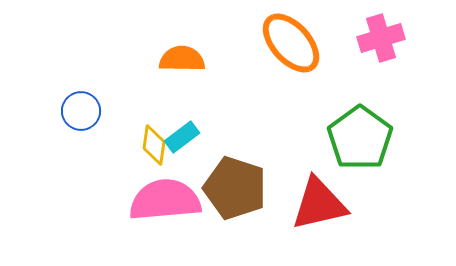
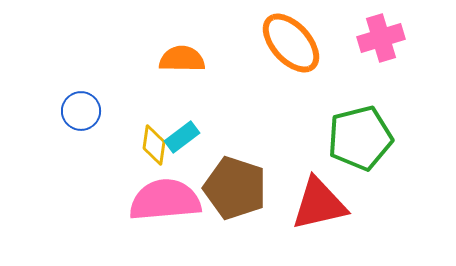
green pentagon: rotated 22 degrees clockwise
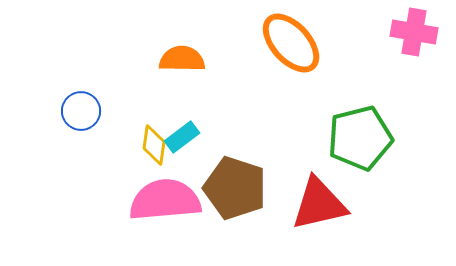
pink cross: moved 33 px right, 6 px up; rotated 27 degrees clockwise
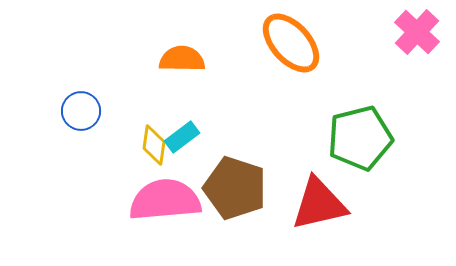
pink cross: moved 3 px right; rotated 33 degrees clockwise
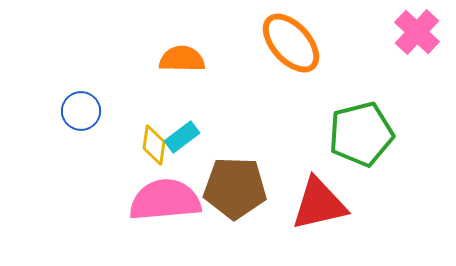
green pentagon: moved 1 px right, 4 px up
brown pentagon: rotated 16 degrees counterclockwise
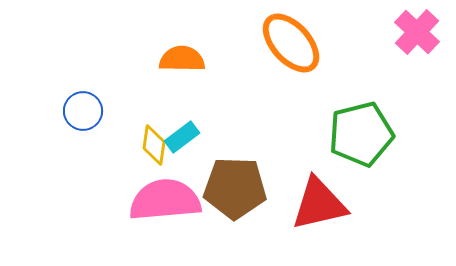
blue circle: moved 2 px right
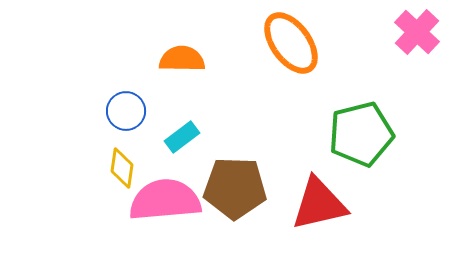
orange ellipse: rotated 6 degrees clockwise
blue circle: moved 43 px right
yellow diamond: moved 32 px left, 23 px down
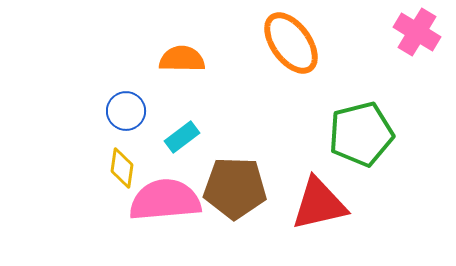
pink cross: rotated 12 degrees counterclockwise
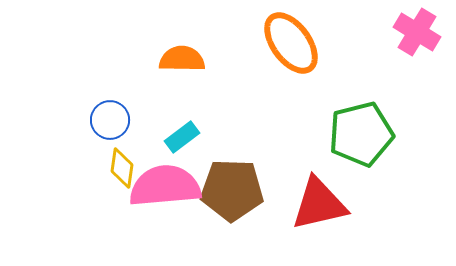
blue circle: moved 16 px left, 9 px down
brown pentagon: moved 3 px left, 2 px down
pink semicircle: moved 14 px up
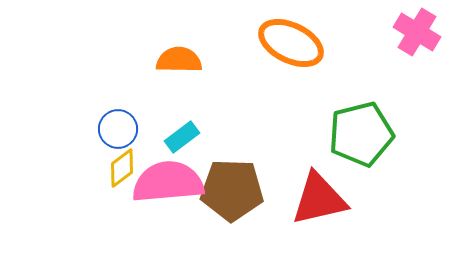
orange ellipse: rotated 28 degrees counterclockwise
orange semicircle: moved 3 px left, 1 px down
blue circle: moved 8 px right, 9 px down
yellow diamond: rotated 45 degrees clockwise
pink semicircle: moved 3 px right, 4 px up
red triangle: moved 5 px up
